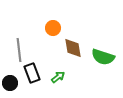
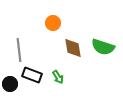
orange circle: moved 5 px up
green semicircle: moved 10 px up
black rectangle: moved 2 px down; rotated 48 degrees counterclockwise
green arrow: rotated 96 degrees clockwise
black circle: moved 1 px down
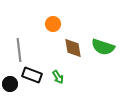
orange circle: moved 1 px down
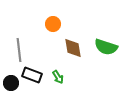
green semicircle: moved 3 px right
black circle: moved 1 px right, 1 px up
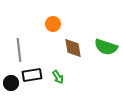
black rectangle: rotated 30 degrees counterclockwise
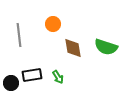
gray line: moved 15 px up
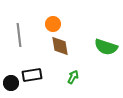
brown diamond: moved 13 px left, 2 px up
green arrow: moved 15 px right; rotated 120 degrees counterclockwise
